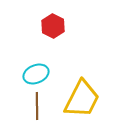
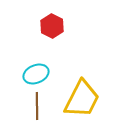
red hexagon: moved 1 px left
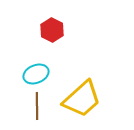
red hexagon: moved 4 px down
yellow trapezoid: rotated 21 degrees clockwise
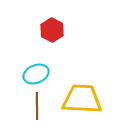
yellow trapezoid: rotated 135 degrees counterclockwise
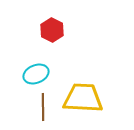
yellow trapezoid: moved 1 px right, 1 px up
brown line: moved 6 px right, 1 px down
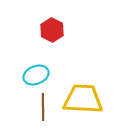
cyan ellipse: moved 1 px down
yellow trapezoid: moved 1 px down
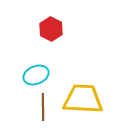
red hexagon: moved 1 px left, 1 px up
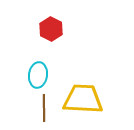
cyan ellipse: moved 2 px right; rotated 60 degrees counterclockwise
brown line: moved 1 px right, 1 px down
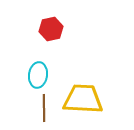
red hexagon: rotated 20 degrees clockwise
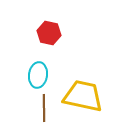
red hexagon: moved 2 px left, 4 px down; rotated 25 degrees clockwise
yellow trapezoid: moved 3 px up; rotated 9 degrees clockwise
